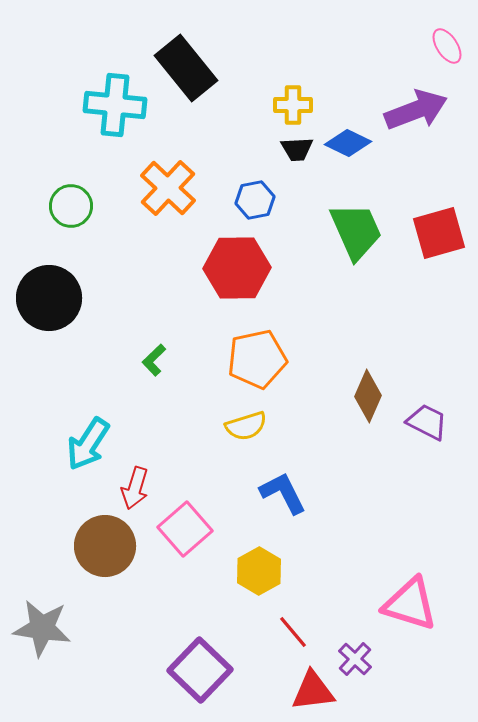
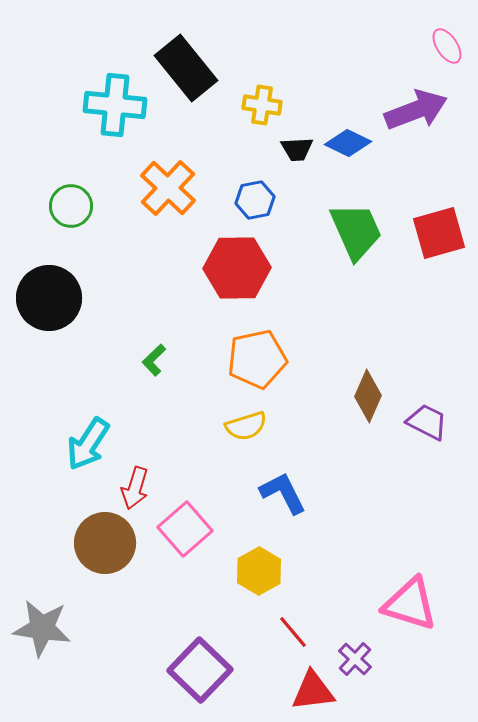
yellow cross: moved 31 px left; rotated 9 degrees clockwise
brown circle: moved 3 px up
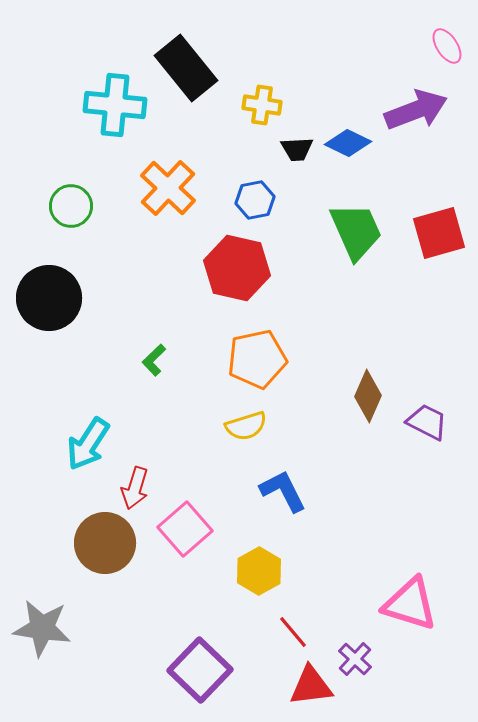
red hexagon: rotated 14 degrees clockwise
blue L-shape: moved 2 px up
red triangle: moved 2 px left, 5 px up
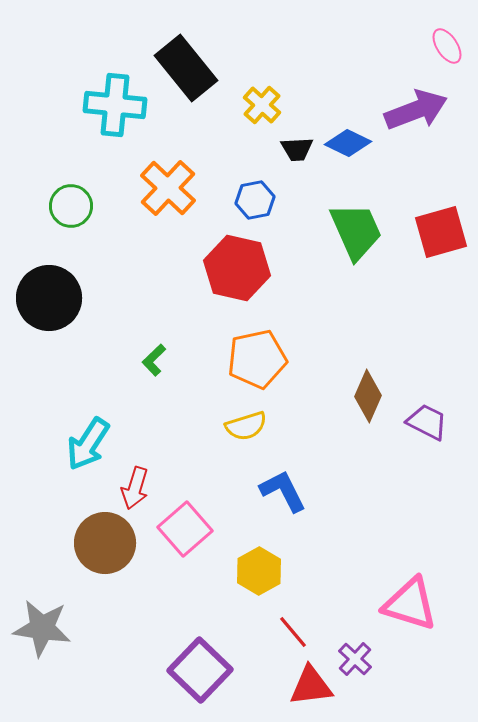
yellow cross: rotated 33 degrees clockwise
red square: moved 2 px right, 1 px up
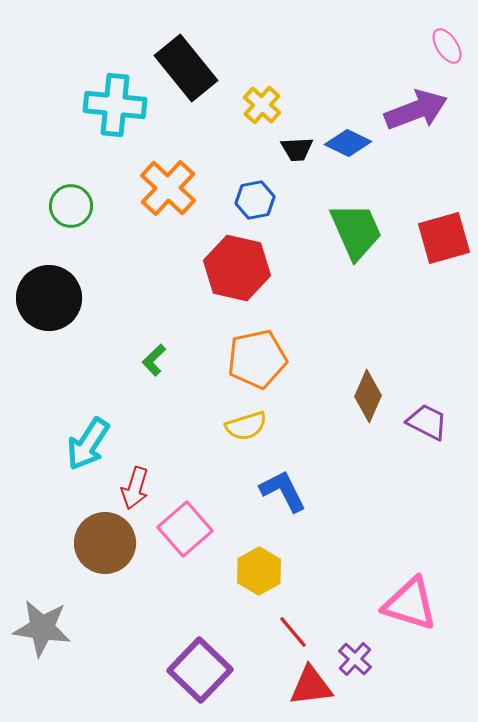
red square: moved 3 px right, 6 px down
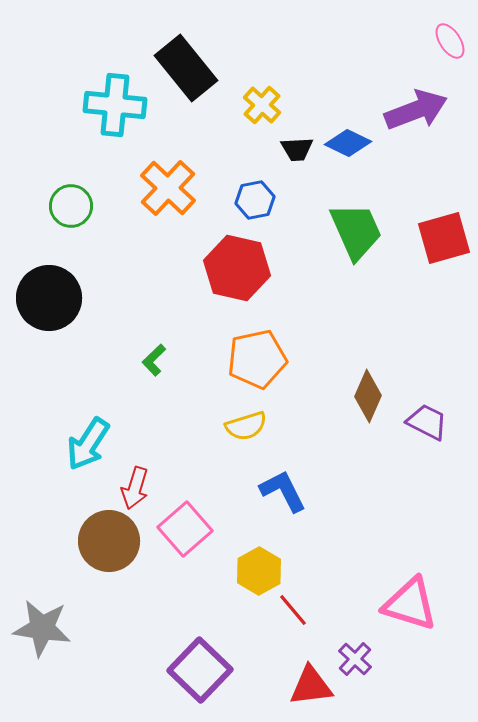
pink ellipse: moved 3 px right, 5 px up
brown circle: moved 4 px right, 2 px up
red line: moved 22 px up
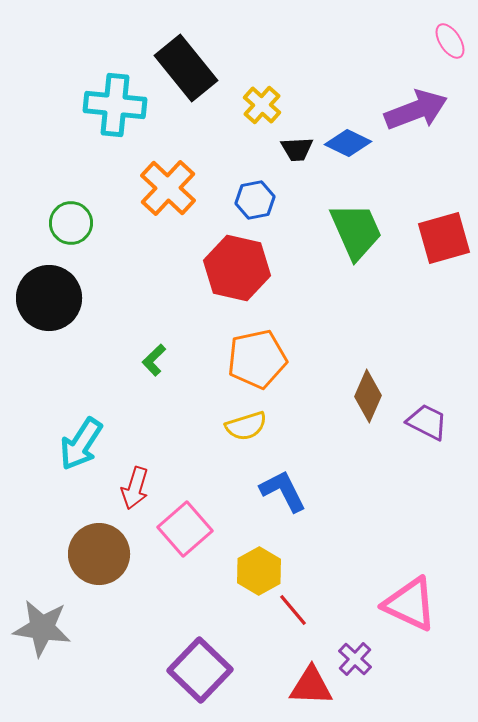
green circle: moved 17 px down
cyan arrow: moved 7 px left
brown circle: moved 10 px left, 13 px down
pink triangle: rotated 8 degrees clockwise
red triangle: rotated 9 degrees clockwise
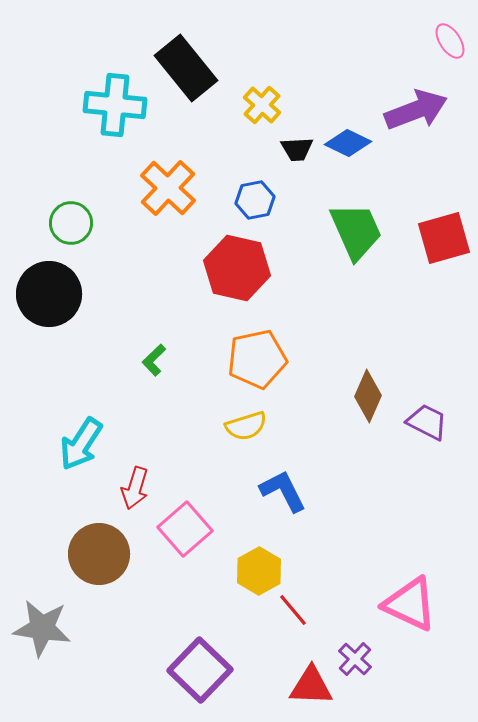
black circle: moved 4 px up
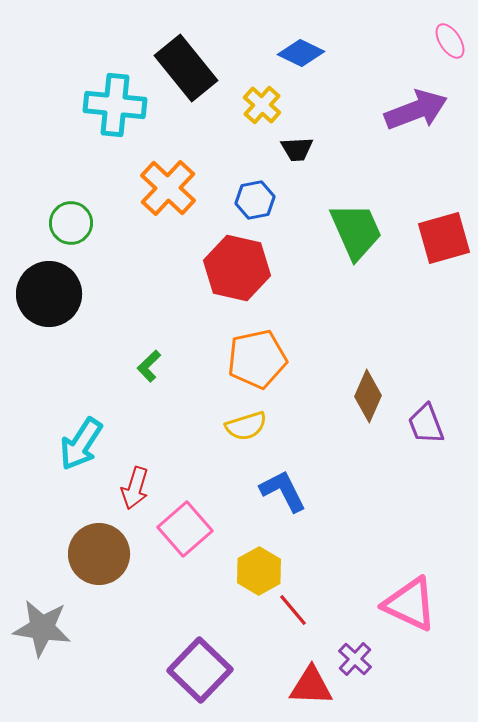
blue diamond: moved 47 px left, 90 px up
green L-shape: moved 5 px left, 6 px down
purple trapezoid: moved 1 px left, 2 px down; rotated 138 degrees counterclockwise
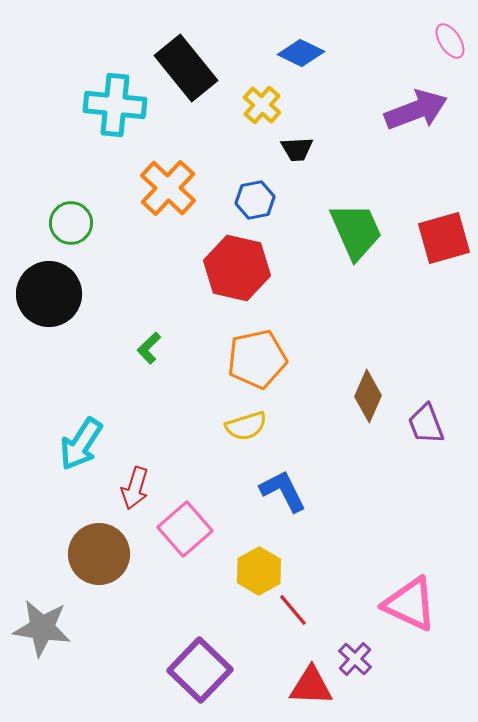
green L-shape: moved 18 px up
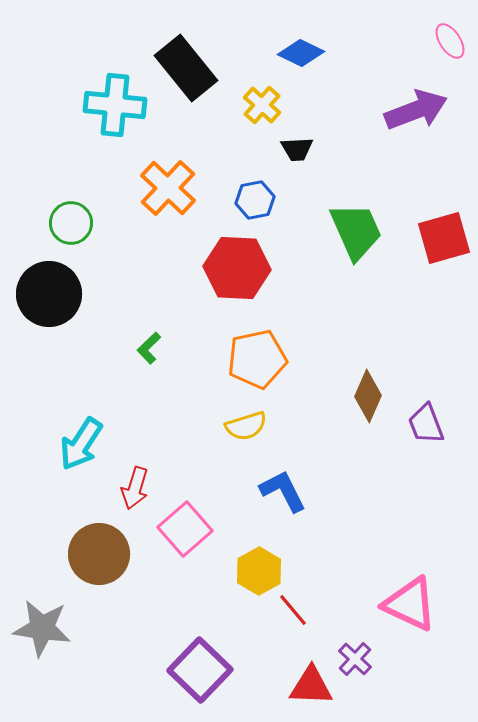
red hexagon: rotated 10 degrees counterclockwise
